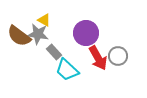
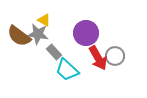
gray circle: moved 3 px left
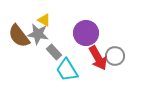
brown semicircle: rotated 15 degrees clockwise
cyan trapezoid: rotated 15 degrees clockwise
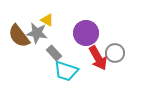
yellow triangle: moved 3 px right
gray star: moved 1 px left, 1 px up
gray rectangle: moved 1 px down
gray circle: moved 3 px up
cyan trapezoid: moved 1 px left, 1 px down; rotated 40 degrees counterclockwise
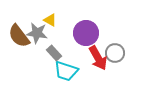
yellow triangle: moved 3 px right
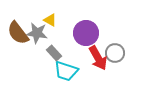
brown semicircle: moved 1 px left, 3 px up
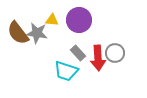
yellow triangle: moved 2 px right; rotated 24 degrees counterclockwise
purple circle: moved 7 px left, 13 px up
gray rectangle: moved 24 px right
red arrow: rotated 25 degrees clockwise
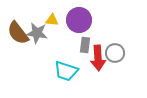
gray rectangle: moved 7 px right, 8 px up; rotated 49 degrees clockwise
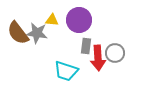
gray rectangle: moved 1 px right, 1 px down
